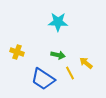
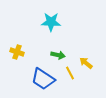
cyan star: moved 7 px left
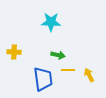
yellow cross: moved 3 px left; rotated 16 degrees counterclockwise
yellow arrow: moved 3 px right, 12 px down; rotated 24 degrees clockwise
yellow line: moved 2 px left, 3 px up; rotated 64 degrees counterclockwise
blue trapezoid: rotated 130 degrees counterclockwise
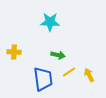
cyan star: moved 1 px left
yellow line: moved 1 px right, 2 px down; rotated 32 degrees counterclockwise
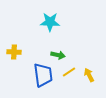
blue trapezoid: moved 4 px up
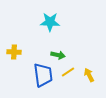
yellow line: moved 1 px left
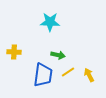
blue trapezoid: rotated 15 degrees clockwise
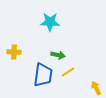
yellow arrow: moved 7 px right, 13 px down
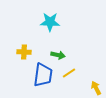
yellow cross: moved 10 px right
yellow line: moved 1 px right, 1 px down
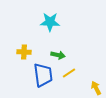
blue trapezoid: rotated 15 degrees counterclockwise
